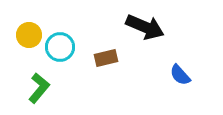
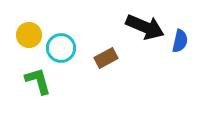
cyan circle: moved 1 px right, 1 px down
brown rectangle: rotated 15 degrees counterclockwise
blue semicircle: moved 34 px up; rotated 125 degrees counterclockwise
green L-shape: moved 1 px left, 7 px up; rotated 56 degrees counterclockwise
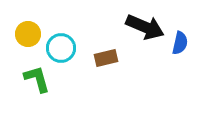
yellow circle: moved 1 px left, 1 px up
blue semicircle: moved 2 px down
brown rectangle: rotated 15 degrees clockwise
green L-shape: moved 1 px left, 2 px up
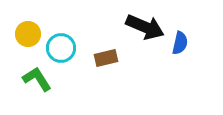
green L-shape: rotated 16 degrees counterclockwise
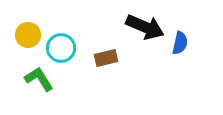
yellow circle: moved 1 px down
green L-shape: moved 2 px right
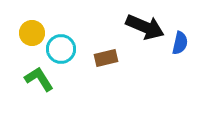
yellow circle: moved 4 px right, 2 px up
cyan circle: moved 1 px down
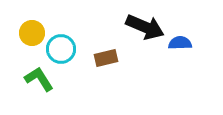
blue semicircle: rotated 105 degrees counterclockwise
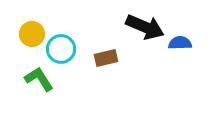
yellow circle: moved 1 px down
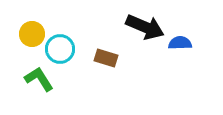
cyan circle: moved 1 px left
brown rectangle: rotated 30 degrees clockwise
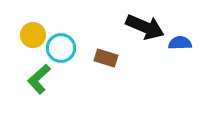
yellow circle: moved 1 px right, 1 px down
cyan circle: moved 1 px right, 1 px up
green L-shape: rotated 100 degrees counterclockwise
